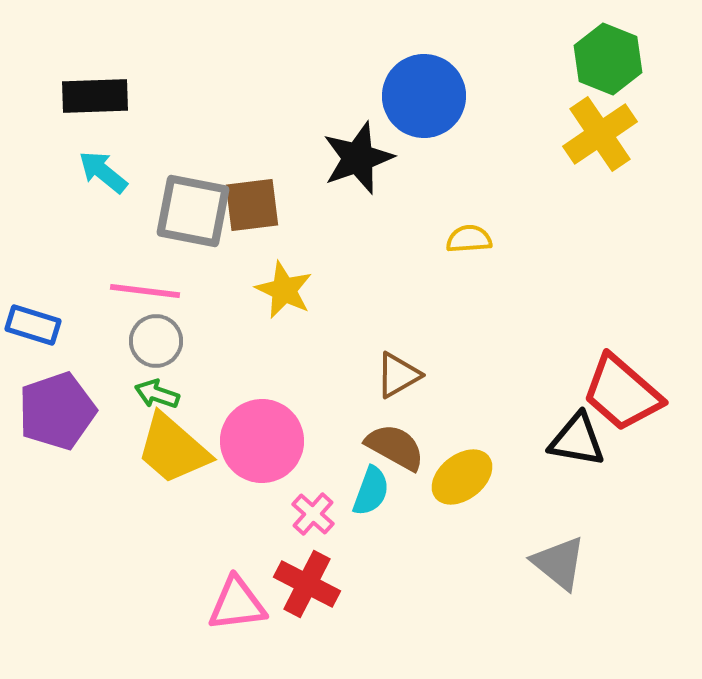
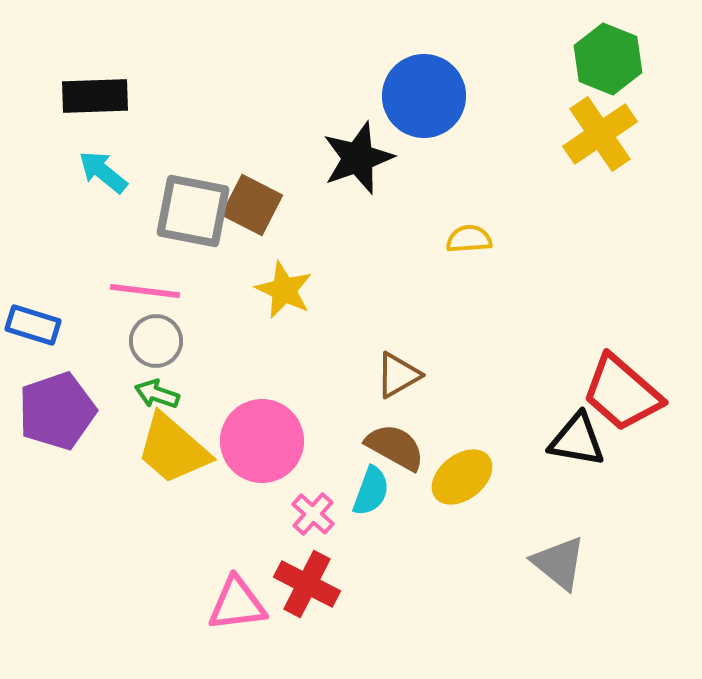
brown square: rotated 34 degrees clockwise
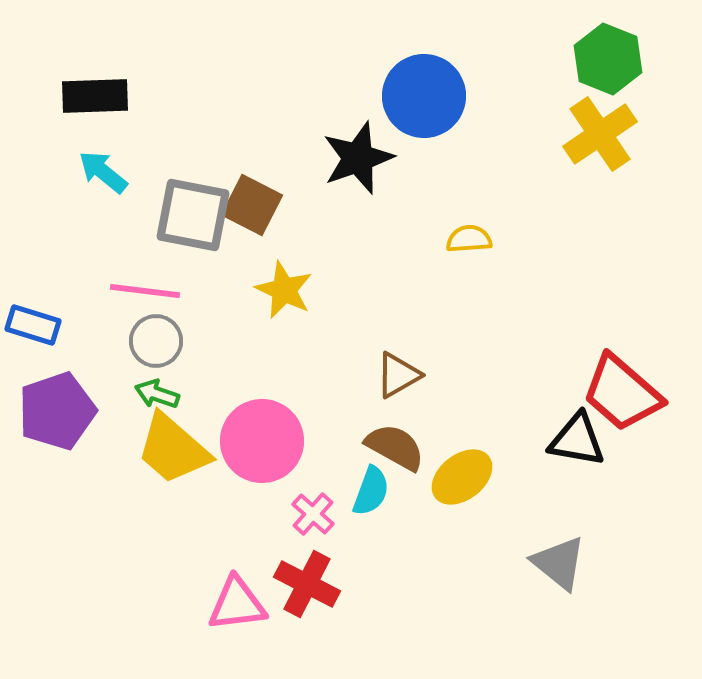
gray square: moved 4 px down
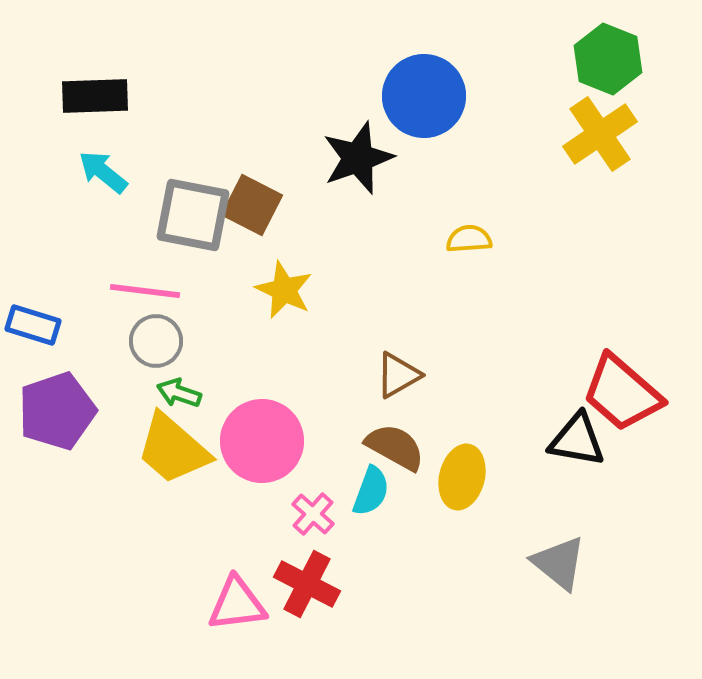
green arrow: moved 22 px right, 1 px up
yellow ellipse: rotated 38 degrees counterclockwise
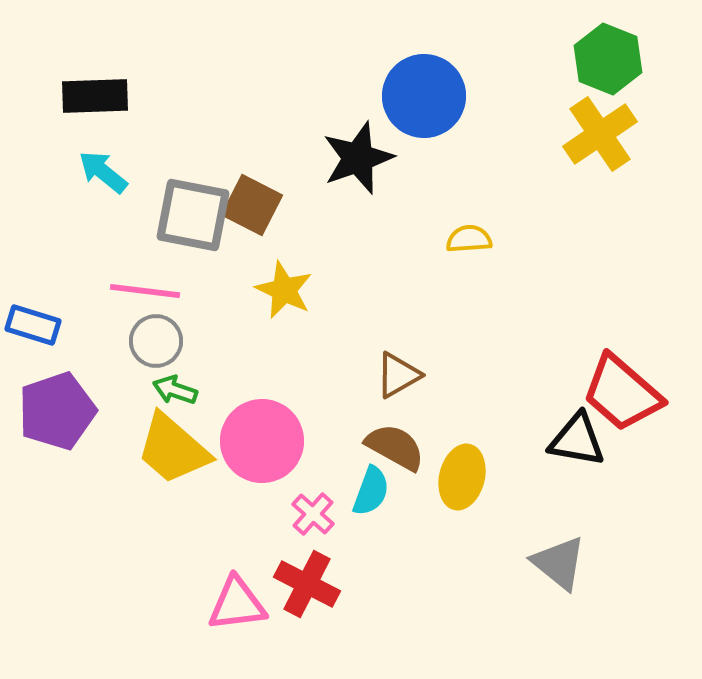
green arrow: moved 4 px left, 3 px up
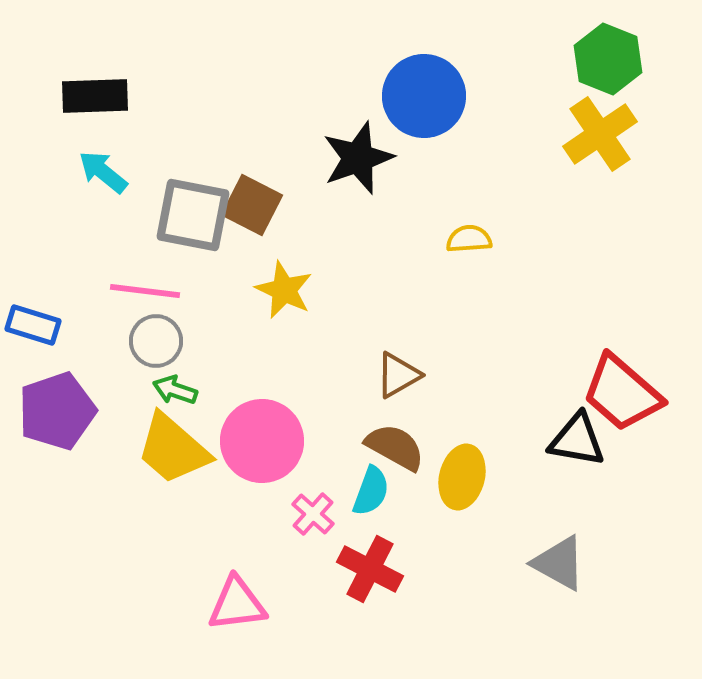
gray triangle: rotated 10 degrees counterclockwise
red cross: moved 63 px right, 15 px up
